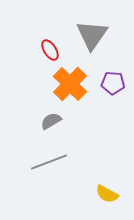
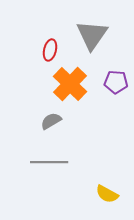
red ellipse: rotated 45 degrees clockwise
purple pentagon: moved 3 px right, 1 px up
gray line: rotated 21 degrees clockwise
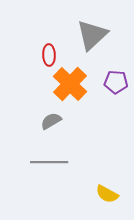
gray triangle: rotated 12 degrees clockwise
red ellipse: moved 1 px left, 5 px down; rotated 15 degrees counterclockwise
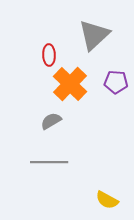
gray triangle: moved 2 px right
yellow semicircle: moved 6 px down
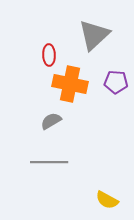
orange cross: rotated 32 degrees counterclockwise
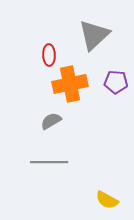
orange cross: rotated 24 degrees counterclockwise
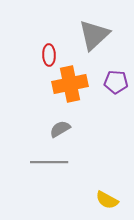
gray semicircle: moved 9 px right, 8 px down
